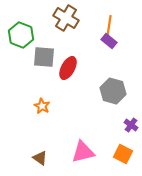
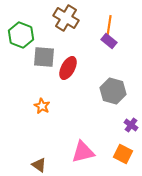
brown triangle: moved 1 px left, 7 px down
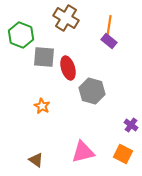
red ellipse: rotated 45 degrees counterclockwise
gray hexagon: moved 21 px left
brown triangle: moved 3 px left, 5 px up
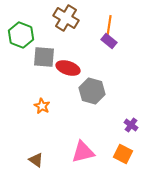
red ellipse: rotated 55 degrees counterclockwise
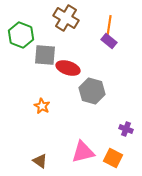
gray square: moved 1 px right, 2 px up
purple cross: moved 5 px left, 4 px down; rotated 16 degrees counterclockwise
orange square: moved 10 px left, 4 px down
brown triangle: moved 4 px right, 1 px down
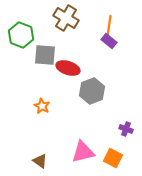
gray hexagon: rotated 25 degrees clockwise
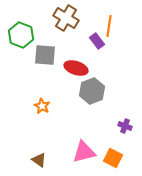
purple rectangle: moved 12 px left; rotated 14 degrees clockwise
red ellipse: moved 8 px right
purple cross: moved 1 px left, 3 px up
pink triangle: moved 1 px right
brown triangle: moved 1 px left, 1 px up
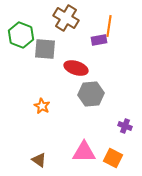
purple rectangle: moved 2 px right, 1 px up; rotated 63 degrees counterclockwise
gray square: moved 6 px up
gray hexagon: moved 1 px left, 3 px down; rotated 15 degrees clockwise
pink triangle: rotated 15 degrees clockwise
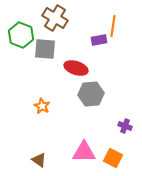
brown cross: moved 11 px left
orange line: moved 4 px right
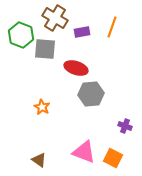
orange line: moved 1 px left, 1 px down; rotated 10 degrees clockwise
purple rectangle: moved 17 px left, 8 px up
orange star: moved 1 px down
pink triangle: rotated 20 degrees clockwise
